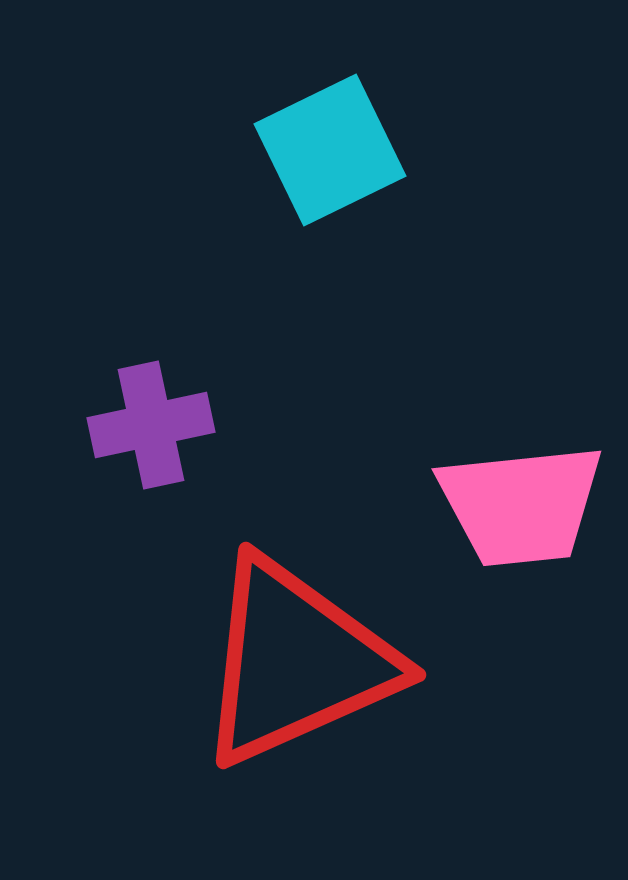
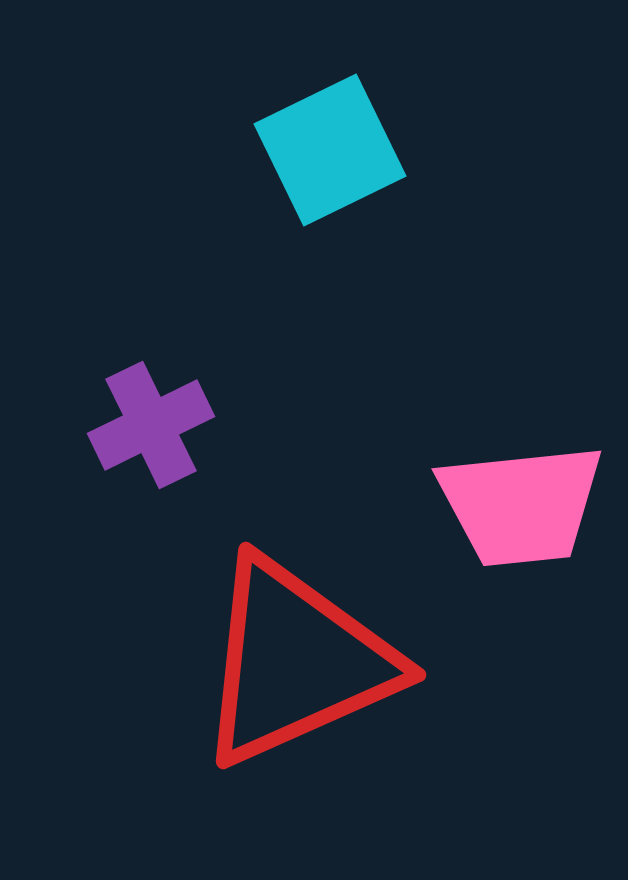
purple cross: rotated 14 degrees counterclockwise
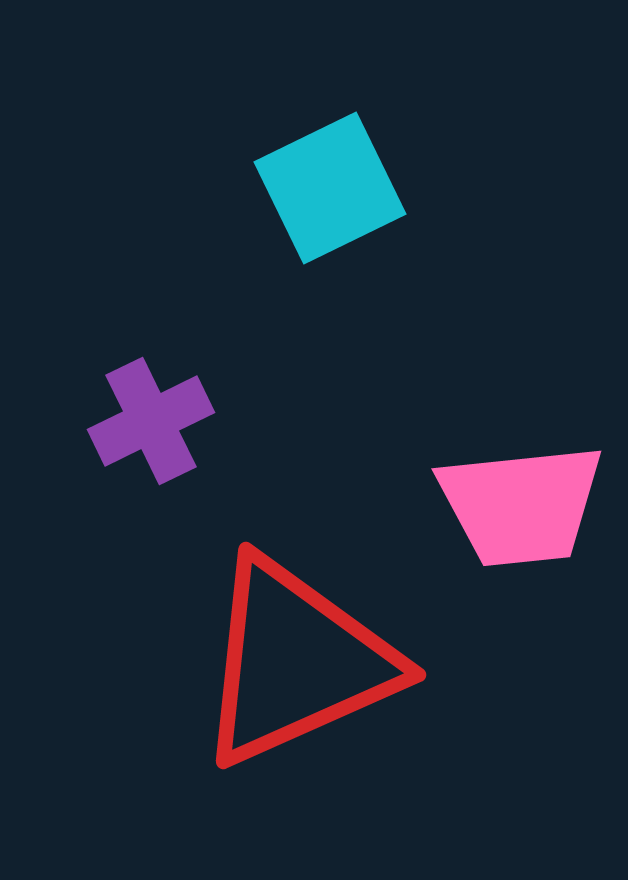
cyan square: moved 38 px down
purple cross: moved 4 px up
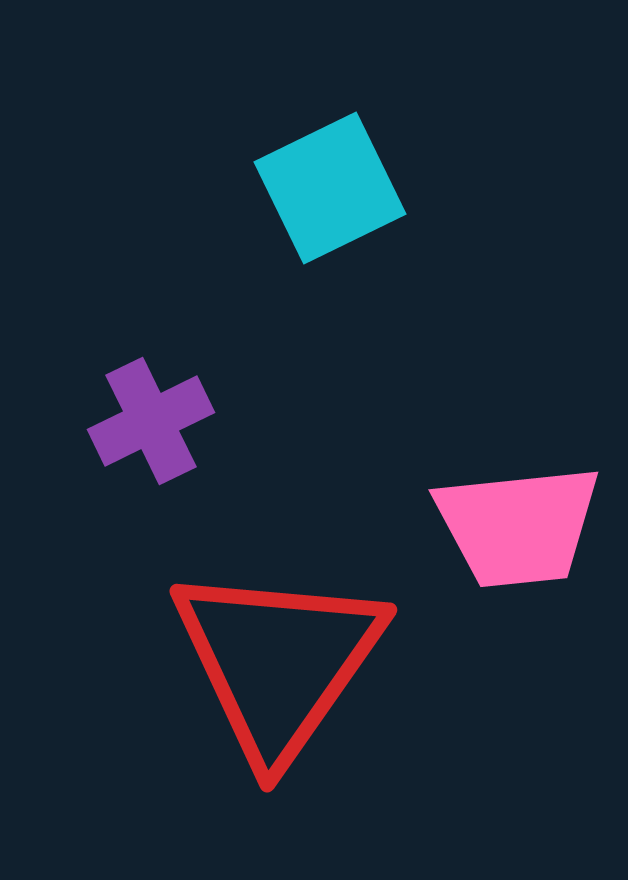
pink trapezoid: moved 3 px left, 21 px down
red triangle: moved 18 px left; rotated 31 degrees counterclockwise
